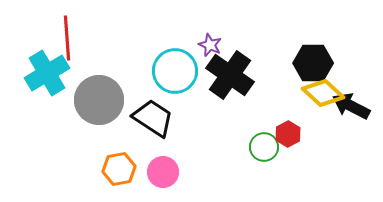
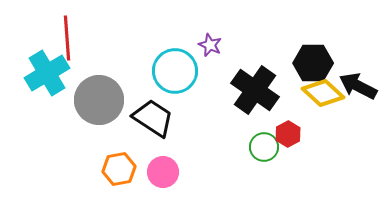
black cross: moved 25 px right, 15 px down
black arrow: moved 7 px right, 20 px up
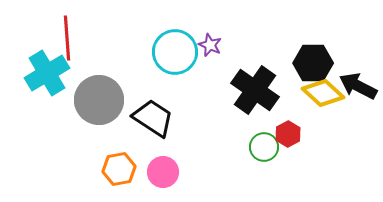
cyan circle: moved 19 px up
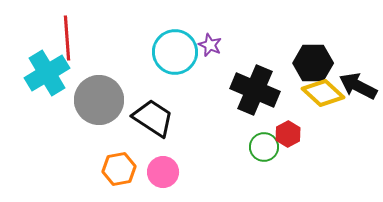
black cross: rotated 12 degrees counterclockwise
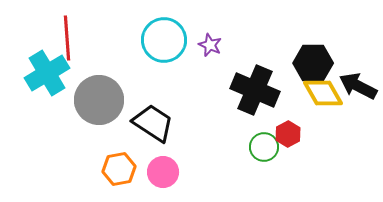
cyan circle: moved 11 px left, 12 px up
yellow diamond: rotated 18 degrees clockwise
black trapezoid: moved 5 px down
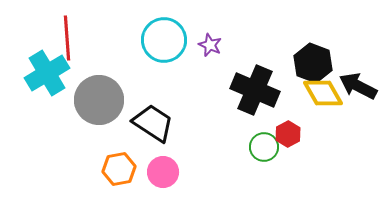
black hexagon: rotated 21 degrees clockwise
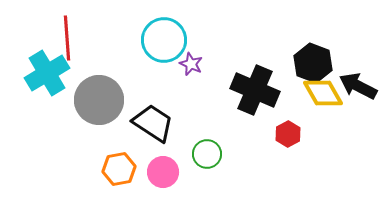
purple star: moved 19 px left, 19 px down
green circle: moved 57 px left, 7 px down
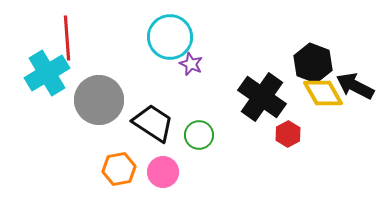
cyan circle: moved 6 px right, 3 px up
black arrow: moved 3 px left
black cross: moved 7 px right, 7 px down; rotated 12 degrees clockwise
green circle: moved 8 px left, 19 px up
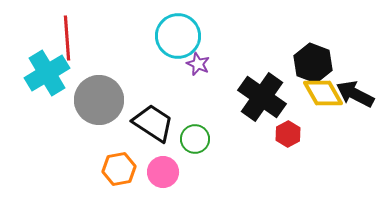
cyan circle: moved 8 px right, 1 px up
purple star: moved 7 px right
black arrow: moved 8 px down
green circle: moved 4 px left, 4 px down
